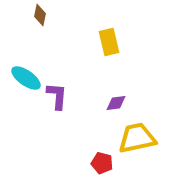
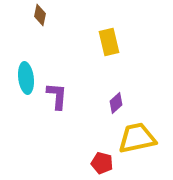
cyan ellipse: rotated 48 degrees clockwise
purple diamond: rotated 35 degrees counterclockwise
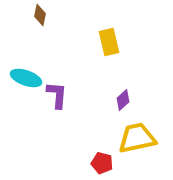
cyan ellipse: rotated 64 degrees counterclockwise
purple L-shape: moved 1 px up
purple diamond: moved 7 px right, 3 px up
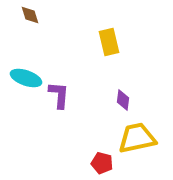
brown diamond: moved 10 px left; rotated 30 degrees counterclockwise
purple L-shape: moved 2 px right
purple diamond: rotated 40 degrees counterclockwise
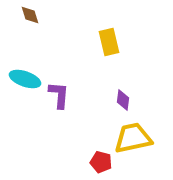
cyan ellipse: moved 1 px left, 1 px down
yellow trapezoid: moved 4 px left
red pentagon: moved 1 px left, 1 px up
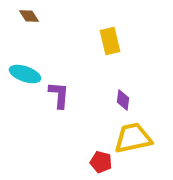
brown diamond: moved 1 px left, 1 px down; rotated 15 degrees counterclockwise
yellow rectangle: moved 1 px right, 1 px up
cyan ellipse: moved 5 px up
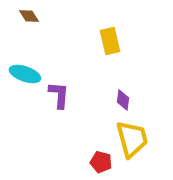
yellow trapezoid: moved 1 px left, 1 px down; rotated 87 degrees clockwise
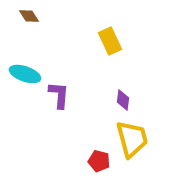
yellow rectangle: rotated 12 degrees counterclockwise
red pentagon: moved 2 px left, 1 px up
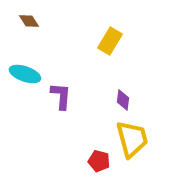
brown diamond: moved 5 px down
yellow rectangle: rotated 56 degrees clockwise
purple L-shape: moved 2 px right, 1 px down
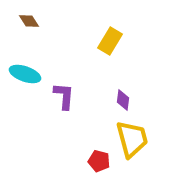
purple L-shape: moved 3 px right
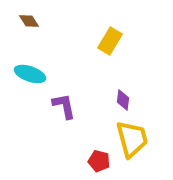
cyan ellipse: moved 5 px right
purple L-shape: moved 10 px down; rotated 16 degrees counterclockwise
